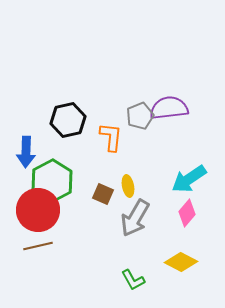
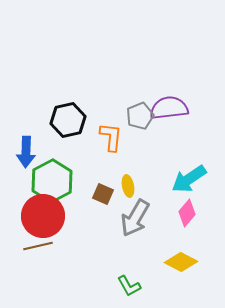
red circle: moved 5 px right, 6 px down
green L-shape: moved 4 px left, 6 px down
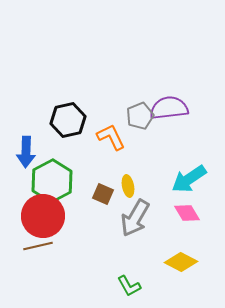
orange L-shape: rotated 32 degrees counterclockwise
pink diamond: rotated 72 degrees counterclockwise
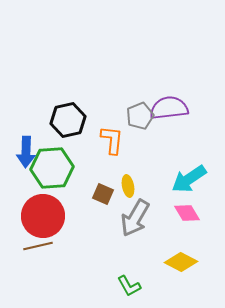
orange L-shape: moved 1 px right, 3 px down; rotated 32 degrees clockwise
green hexagon: moved 13 px up; rotated 24 degrees clockwise
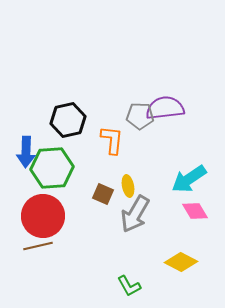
purple semicircle: moved 4 px left
gray pentagon: rotated 24 degrees clockwise
pink diamond: moved 8 px right, 2 px up
gray arrow: moved 4 px up
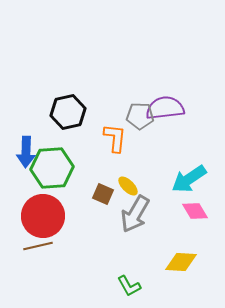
black hexagon: moved 8 px up
orange L-shape: moved 3 px right, 2 px up
yellow ellipse: rotated 35 degrees counterclockwise
yellow diamond: rotated 24 degrees counterclockwise
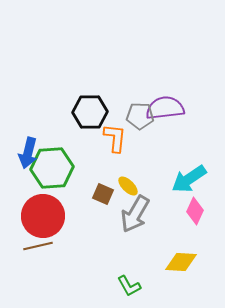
black hexagon: moved 22 px right; rotated 12 degrees clockwise
blue arrow: moved 2 px right, 1 px down; rotated 12 degrees clockwise
pink diamond: rotated 56 degrees clockwise
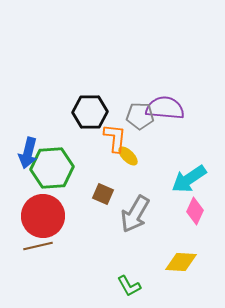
purple semicircle: rotated 12 degrees clockwise
yellow ellipse: moved 30 px up
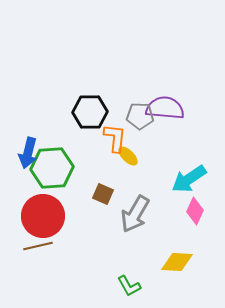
yellow diamond: moved 4 px left
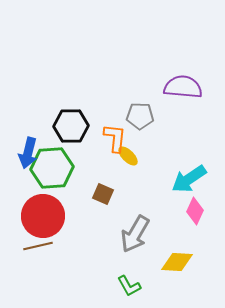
purple semicircle: moved 18 px right, 21 px up
black hexagon: moved 19 px left, 14 px down
gray arrow: moved 20 px down
